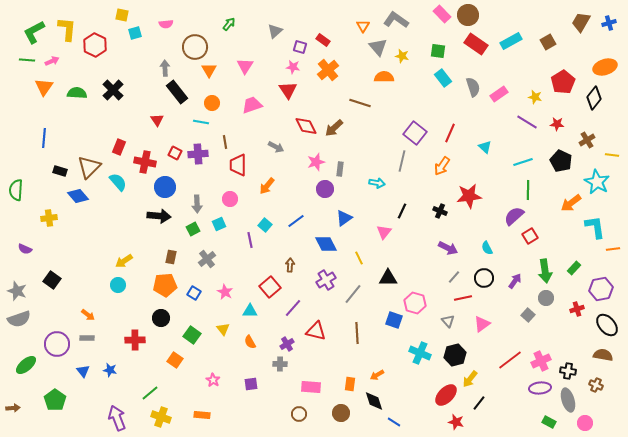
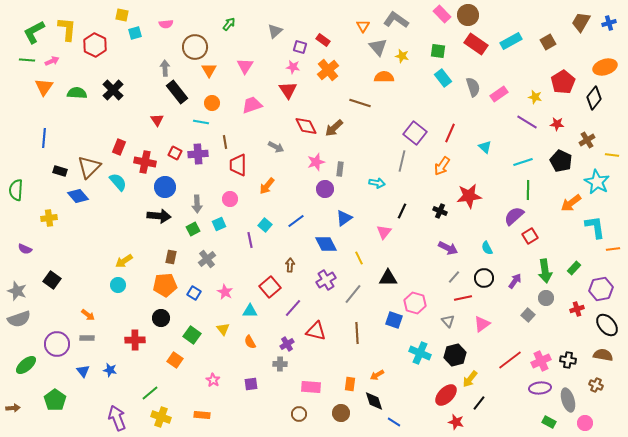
black cross at (568, 371): moved 11 px up
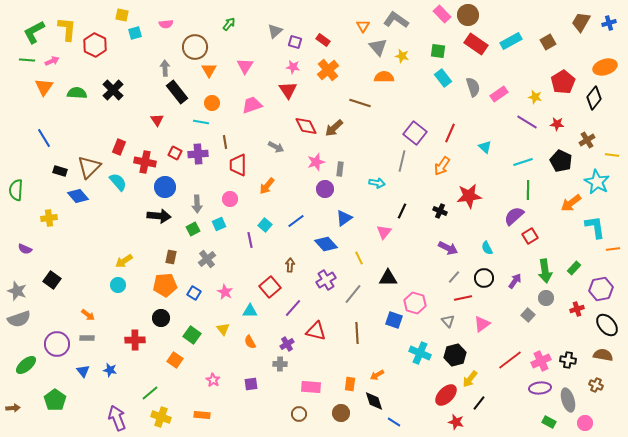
purple square at (300, 47): moved 5 px left, 5 px up
blue line at (44, 138): rotated 36 degrees counterclockwise
blue diamond at (326, 244): rotated 15 degrees counterclockwise
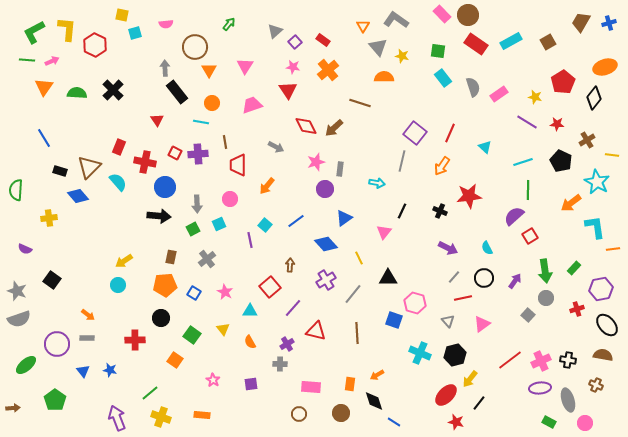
purple square at (295, 42): rotated 32 degrees clockwise
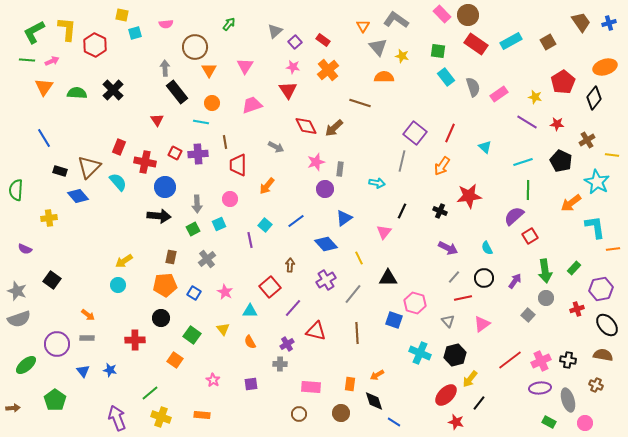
brown trapezoid at (581, 22): rotated 115 degrees clockwise
cyan rectangle at (443, 78): moved 3 px right, 1 px up
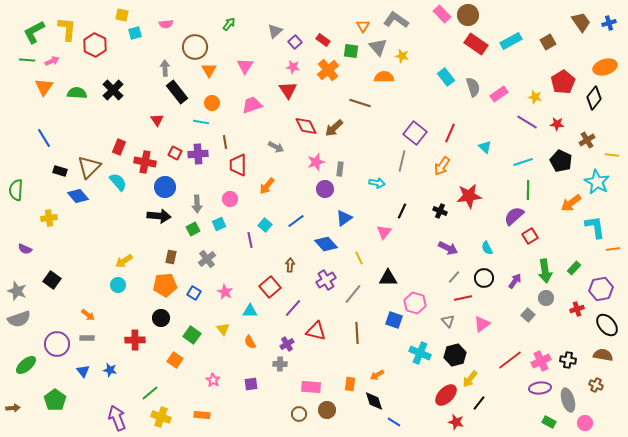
green square at (438, 51): moved 87 px left
brown circle at (341, 413): moved 14 px left, 3 px up
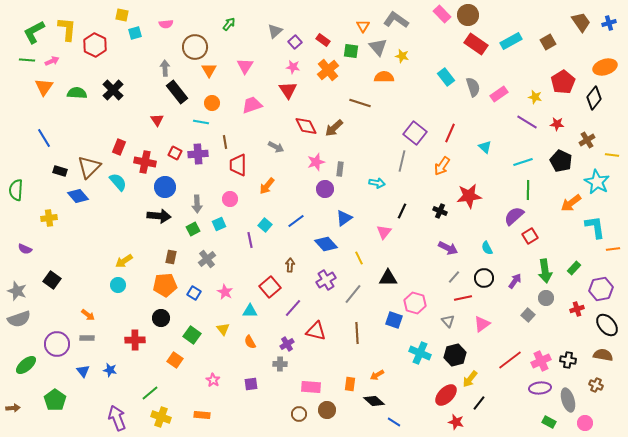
black diamond at (374, 401): rotated 30 degrees counterclockwise
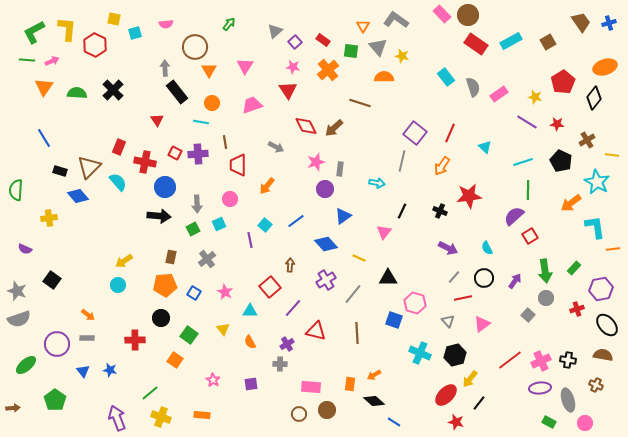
yellow square at (122, 15): moved 8 px left, 4 px down
blue triangle at (344, 218): moved 1 px left, 2 px up
yellow line at (359, 258): rotated 40 degrees counterclockwise
green square at (192, 335): moved 3 px left
orange arrow at (377, 375): moved 3 px left
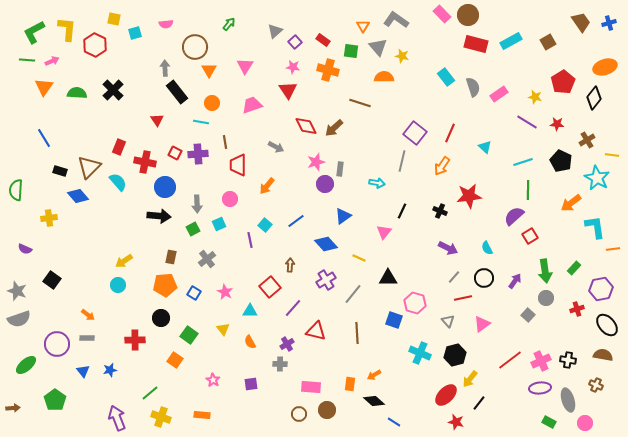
red rectangle at (476, 44): rotated 20 degrees counterclockwise
orange cross at (328, 70): rotated 35 degrees counterclockwise
cyan star at (597, 182): moved 4 px up
purple circle at (325, 189): moved 5 px up
blue star at (110, 370): rotated 24 degrees counterclockwise
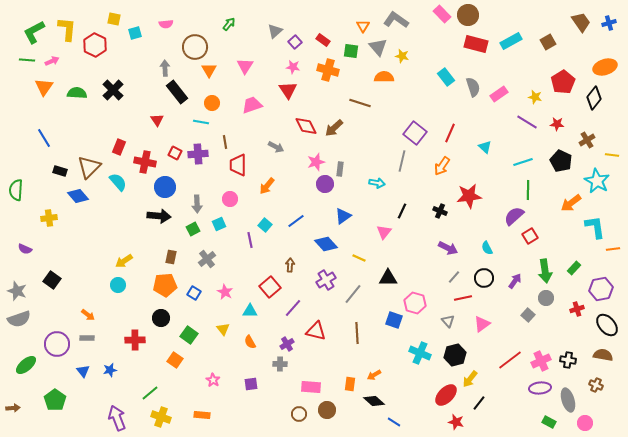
cyan star at (597, 178): moved 3 px down
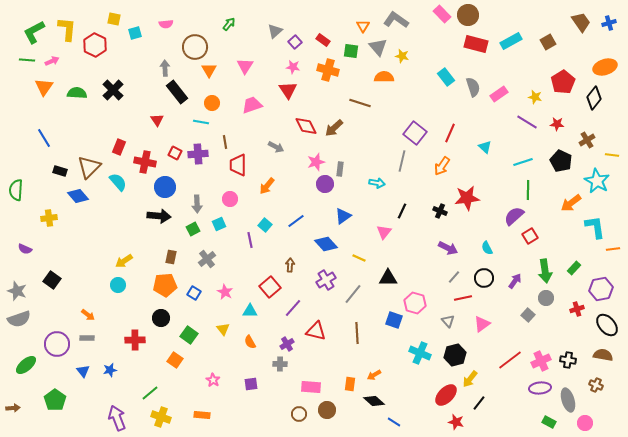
red star at (469, 196): moved 2 px left, 2 px down
